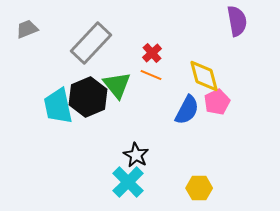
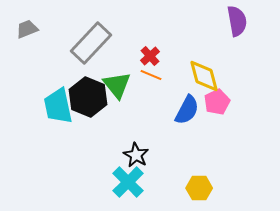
red cross: moved 2 px left, 3 px down
black hexagon: rotated 15 degrees counterclockwise
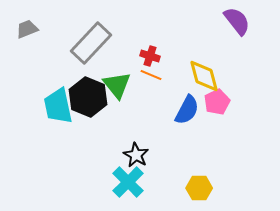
purple semicircle: rotated 28 degrees counterclockwise
red cross: rotated 30 degrees counterclockwise
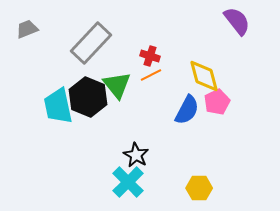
orange line: rotated 50 degrees counterclockwise
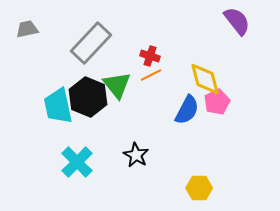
gray trapezoid: rotated 10 degrees clockwise
yellow diamond: moved 1 px right, 3 px down
cyan cross: moved 51 px left, 20 px up
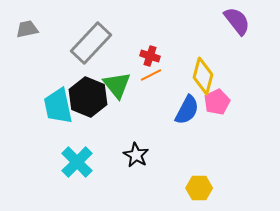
yellow diamond: moved 2 px left, 3 px up; rotated 30 degrees clockwise
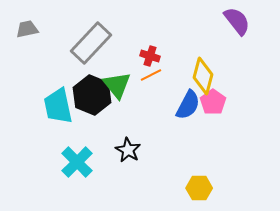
black hexagon: moved 4 px right, 2 px up
pink pentagon: moved 4 px left; rotated 10 degrees counterclockwise
blue semicircle: moved 1 px right, 5 px up
black star: moved 8 px left, 5 px up
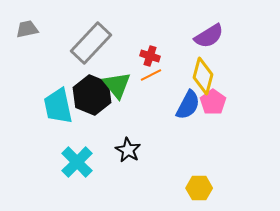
purple semicircle: moved 28 px left, 15 px down; rotated 96 degrees clockwise
